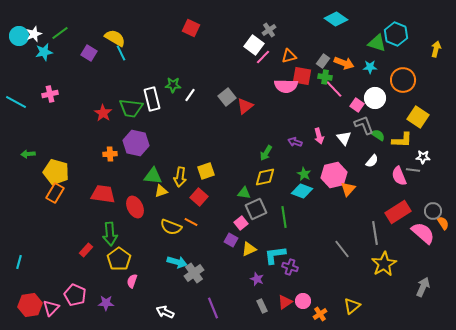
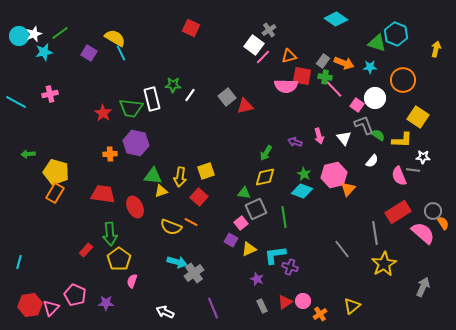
red triangle at (245, 106): rotated 24 degrees clockwise
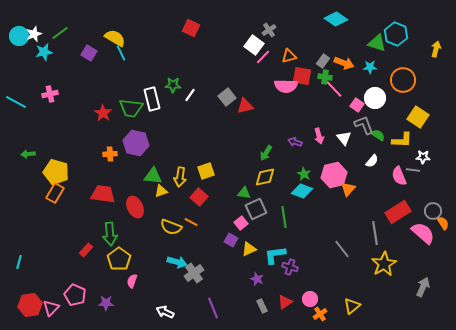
pink circle at (303, 301): moved 7 px right, 2 px up
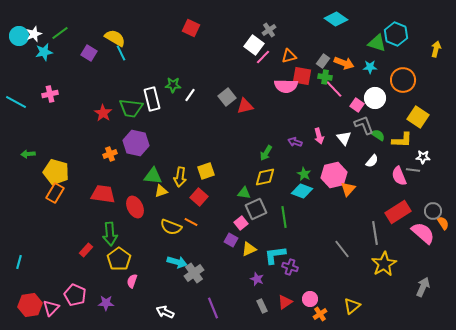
orange cross at (110, 154): rotated 16 degrees counterclockwise
